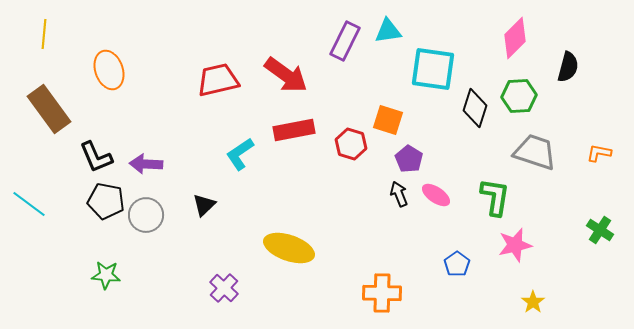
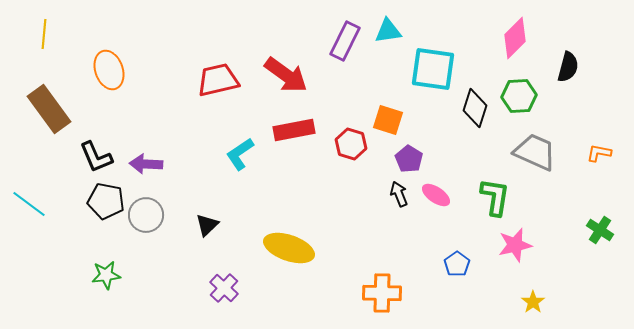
gray trapezoid: rotated 6 degrees clockwise
black triangle: moved 3 px right, 20 px down
green star: rotated 12 degrees counterclockwise
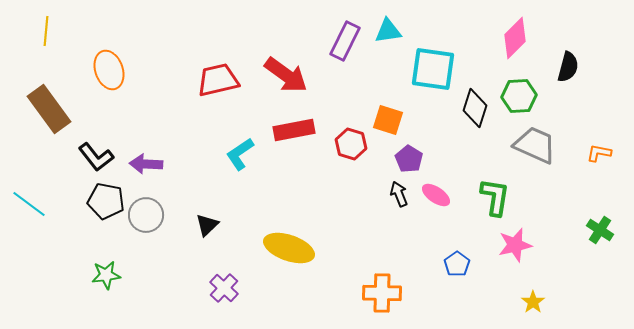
yellow line: moved 2 px right, 3 px up
gray trapezoid: moved 7 px up
black L-shape: rotated 15 degrees counterclockwise
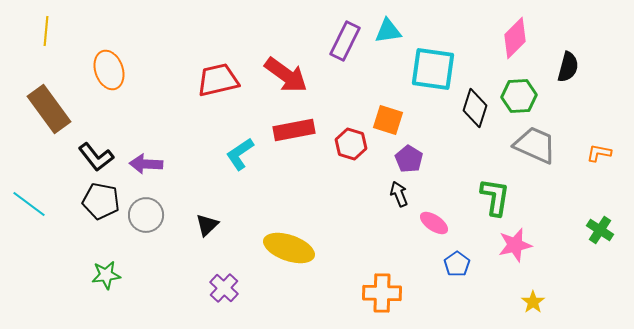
pink ellipse: moved 2 px left, 28 px down
black pentagon: moved 5 px left
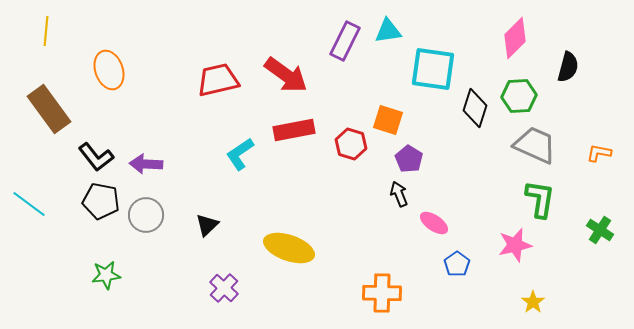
green L-shape: moved 45 px right, 2 px down
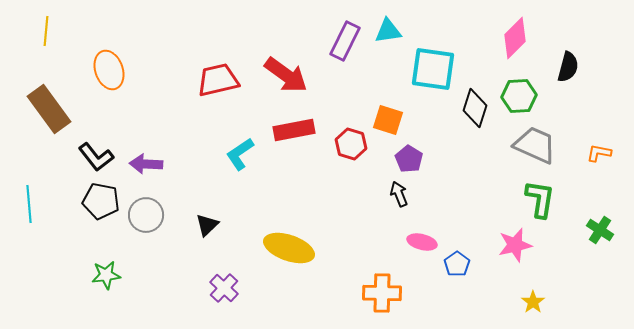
cyan line: rotated 48 degrees clockwise
pink ellipse: moved 12 px left, 19 px down; rotated 20 degrees counterclockwise
